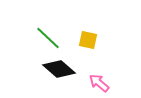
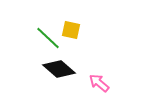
yellow square: moved 17 px left, 10 px up
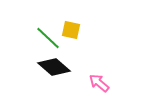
black diamond: moved 5 px left, 2 px up
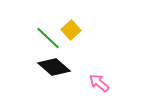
yellow square: rotated 36 degrees clockwise
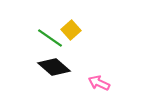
green line: moved 2 px right; rotated 8 degrees counterclockwise
pink arrow: rotated 15 degrees counterclockwise
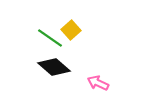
pink arrow: moved 1 px left
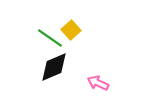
black diamond: rotated 64 degrees counterclockwise
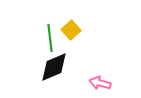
green line: rotated 48 degrees clockwise
pink arrow: moved 2 px right; rotated 10 degrees counterclockwise
